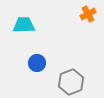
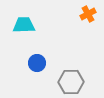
gray hexagon: rotated 20 degrees clockwise
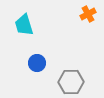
cyan trapezoid: rotated 105 degrees counterclockwise
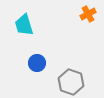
gray hexagon: rotated 20 degrees clockwise
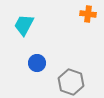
orange cross: rotated 35 degrees clockwise
cyan trapezoid: rotated 45 degrees clockwise
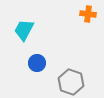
cyan trapezoid: moved 5 px down
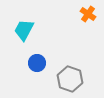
orange cross: rotated 28 degrees clockwise
gray hexagon: moved 1 px left, 3 px up
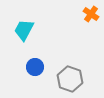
orange cross: moved 3 px right
blue circle: moved 2 px left, 4 px down
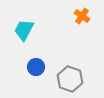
orange cross: moved 9 px left, 2 px down
blue circle: moved 1 px right
